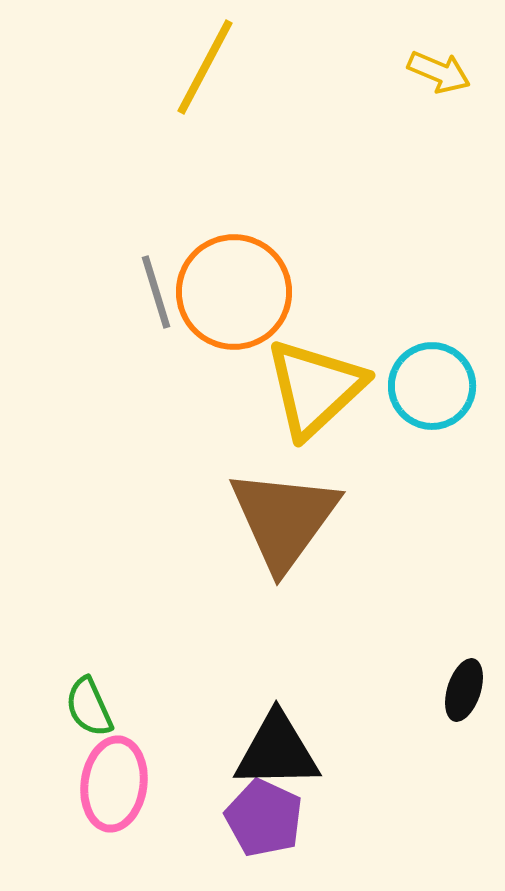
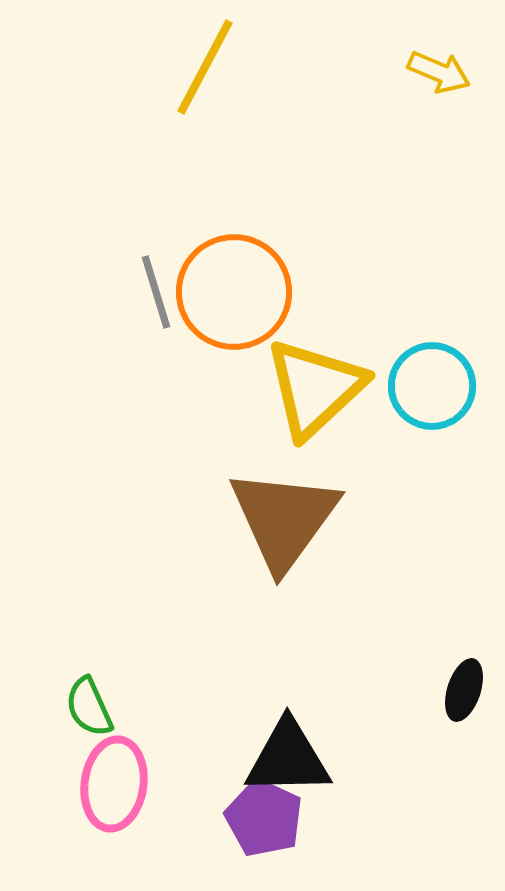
black triangle: moved 11 px right, 7 px down
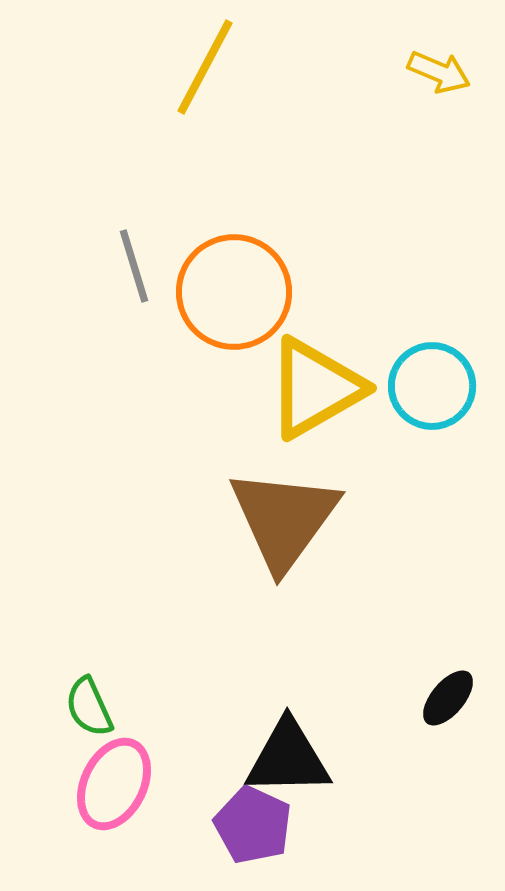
gray line: moved 22 px left, 26 px up
yellow triangle: rotated 13 degrees clockwise
black ellipse: moved 16 px left, 8 px down; rotated 22 degrees clockwise
pink ellipse: rotated 18 degrees clockwise
purple pentagon: moved 11 px left, 7 px down
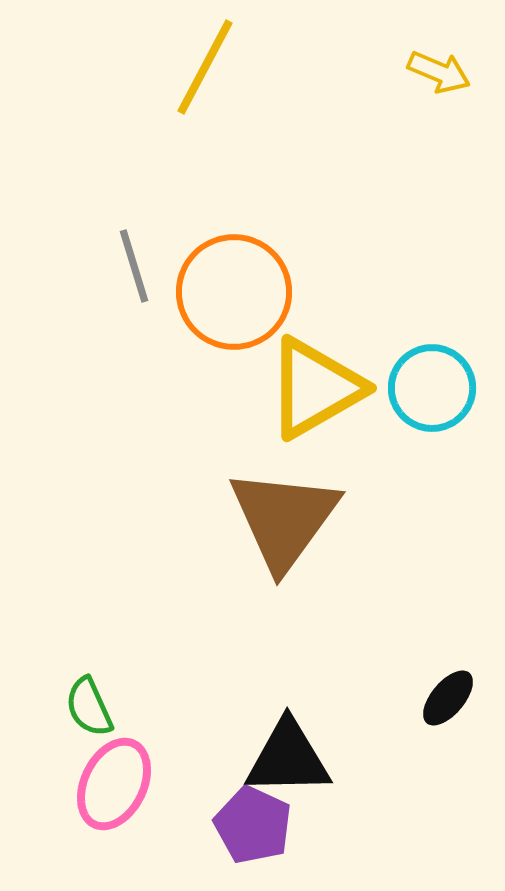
cyan circle: moved 2 px down
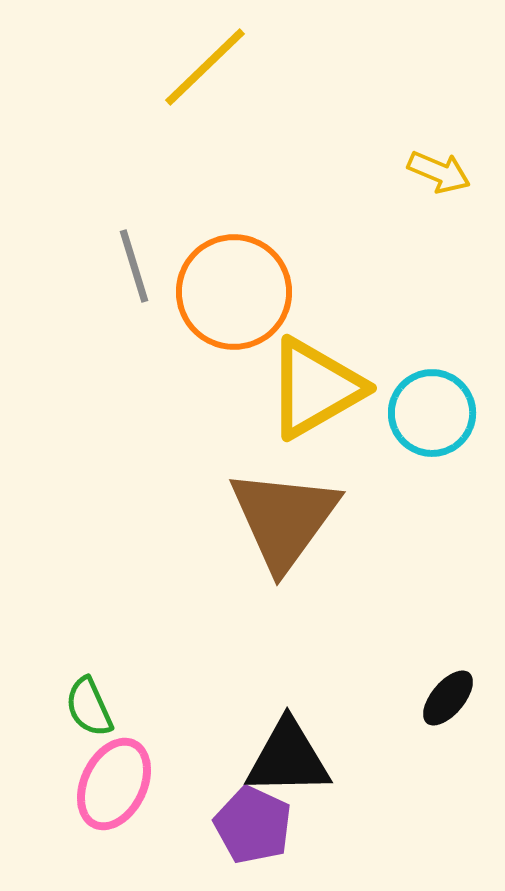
yellow line: rotated 18 degrees clockwise
yellow arrow: moved 100 px down
cyan circle: moved 25 px down
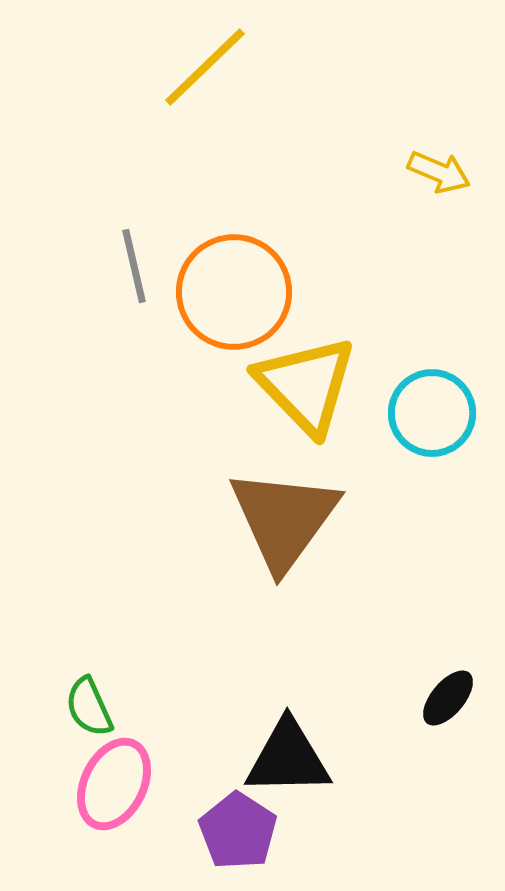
gray line: rotated 4 degrees clockwise
yellow triangle: moved 9 px left, 3 px up; rotated 44 degrees counterclockwise
purple pentagon: moved 15 px left, 6 px down; rotated 8 degrees clockwise
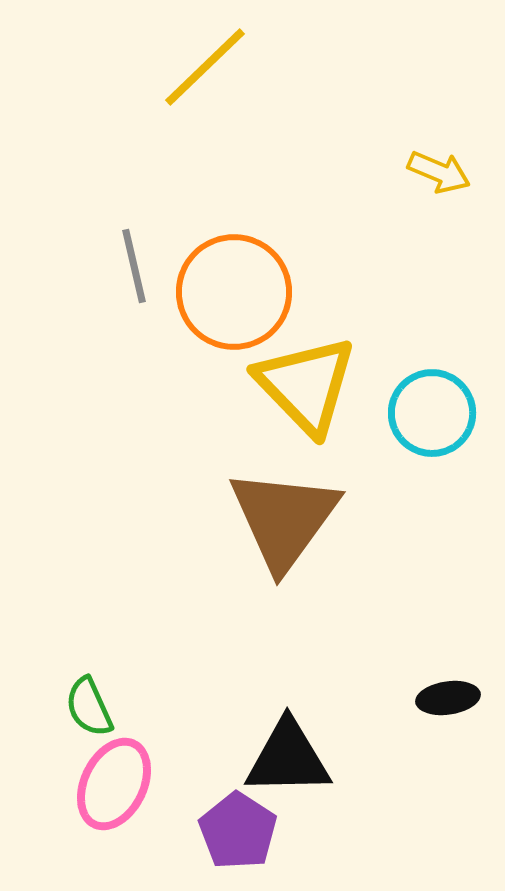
black ellipse: rotated 42 degrees clockwise
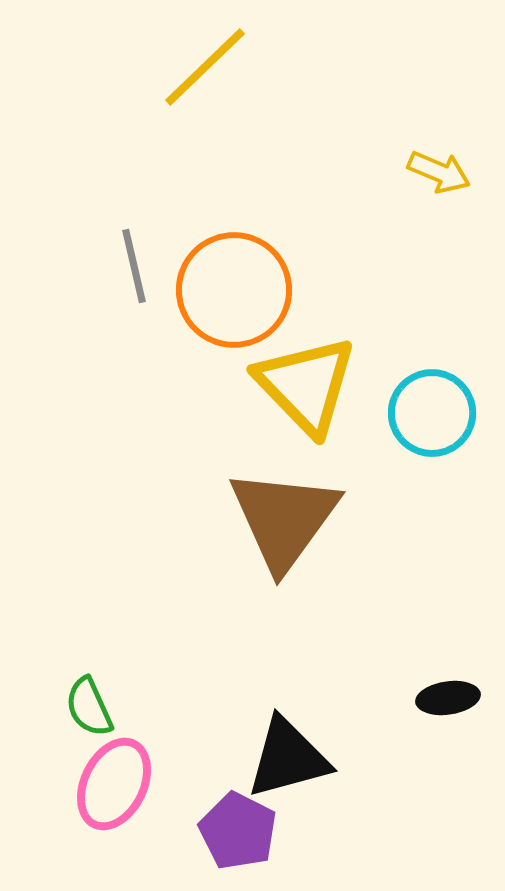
orange circle: moved 2 px up
black triangle: rotated 14 degrees counterclockwise
purple pentagon: rotated 6 degrees counterclockwise
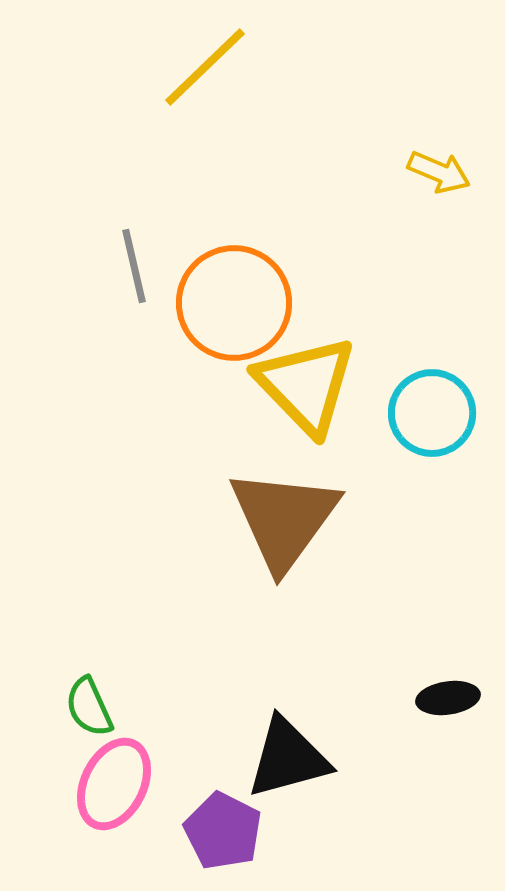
orange circle: moved 13 px down
purple pentagon: moved 15 px left
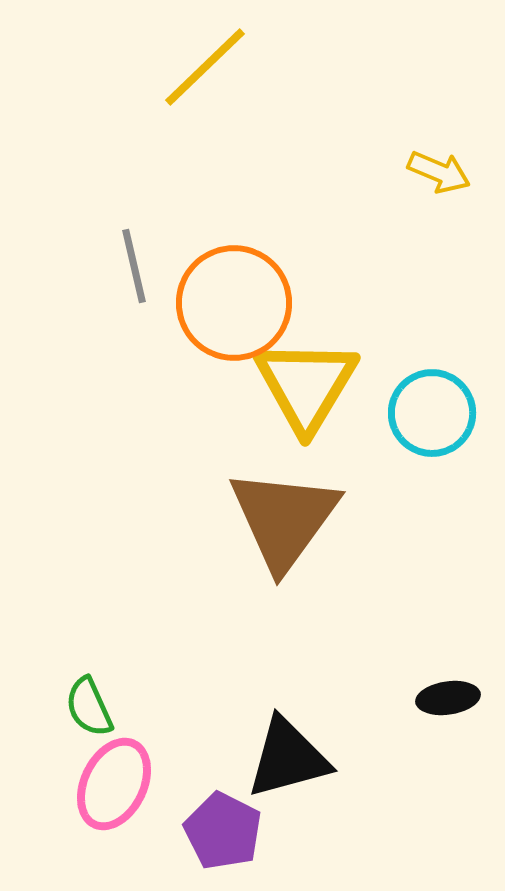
yellow triangle: rotated 15 degrees clockwise
